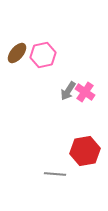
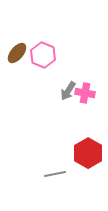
pink hexagon: rotated 25 degrees counterclockwise
pink cross: moved 1 px down; rotated 24 degrees counterclockwise
red hexagon: moved 3 px right, 2 px down; rotated 20 degrees counterclockwise
gray line: rotated 15 degrees counterclockwise
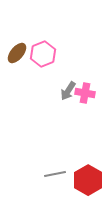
pink hexagon: moved 1 px up; rotated 15 degrees clockwise
red hexagon: moved 27 px down
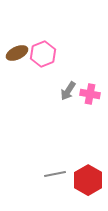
brown ellipse: rotated 25 degrees clockwise
pink cross: moved 5 px right, 1 px down
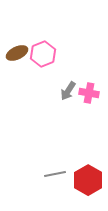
pink cross: moved 1 px left, 1 px up
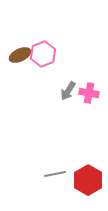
brown ellipse: moved 3 px right, 2 px down
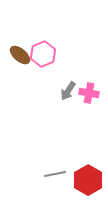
brown ellipse: rotated 65 degrees clockwise
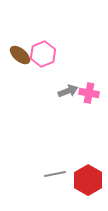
gray arrow: rotated 144 degrees counterclockwise
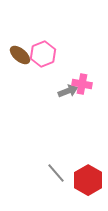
pink cross: moved 7 px left, 9 px up
gray line: moved 1 px right, 1 px up; rotated 60 degrees clockwise
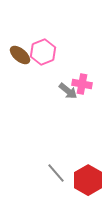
pink hexagon: moved 2 px up
gray arrow: rotated 60 degrees clockwise
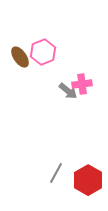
brown ellipse: moved 2 px down; rotated 15 degrees clockwise
pink cross: rotated 18 degrees counterclockwise
gray line: rotated 70 degrees clockwise
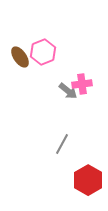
gray line: moved 6 px right, 29 px up
